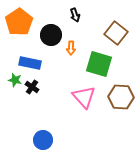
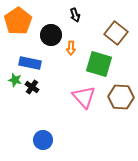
orange pentagon: moved 1 px left, 1 px up
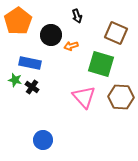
black arrow: moved 2 px right, 1 px down
brown square: rotated 15 degrees counterclockwise
orange arrow: moved 2 px up; rotated 72 degrees clockwise
green square: moved 2 px right
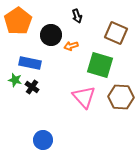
green square: moved 1 px left, 1 px down
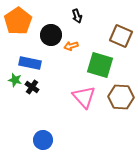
brown square: moved 5 px right, 3 px down
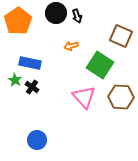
black circle: moved 5 px right, 22 px up
green square: rotated 16 degrees clockwise
green star: rotated 16 degrees clockwise
blue circle: moved 6 px left
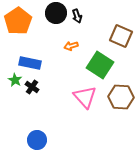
pink triangle: moved 1 px right
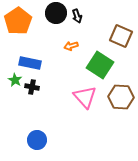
black cross: rotated 24 degrees counterclockwise
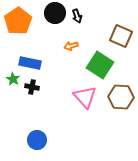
black circle: moved 1 px left
green star: moved 2 px left, 1 px up
